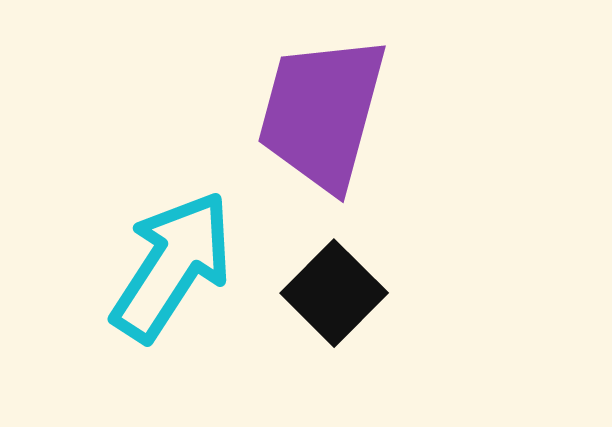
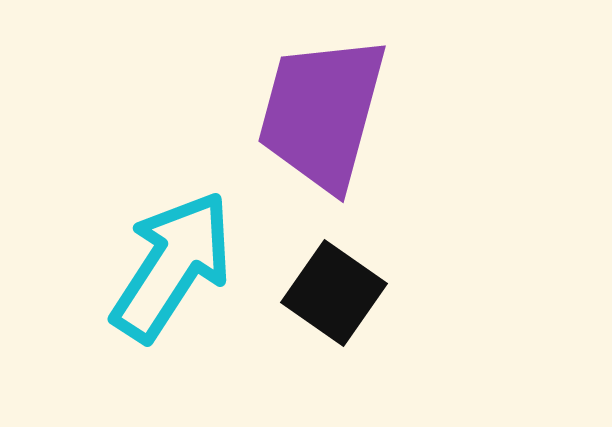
black square: rotated 10 degrees counterclockwise
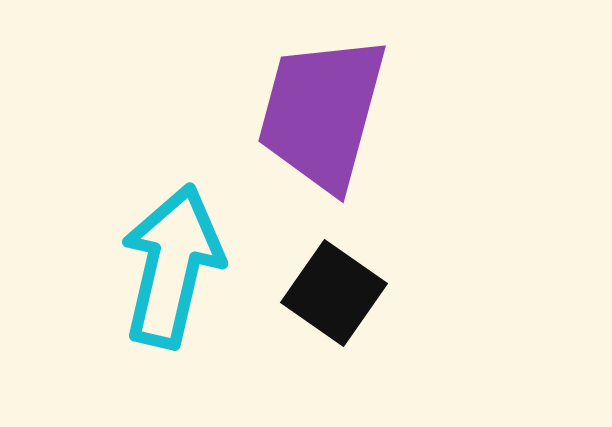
cyan arrow: rotated 20 degrees counterclockwise
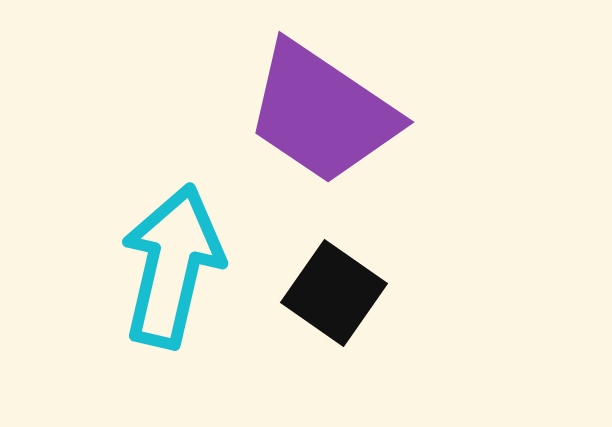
purple trapezoid: rotated 71 degrees counterclockwise
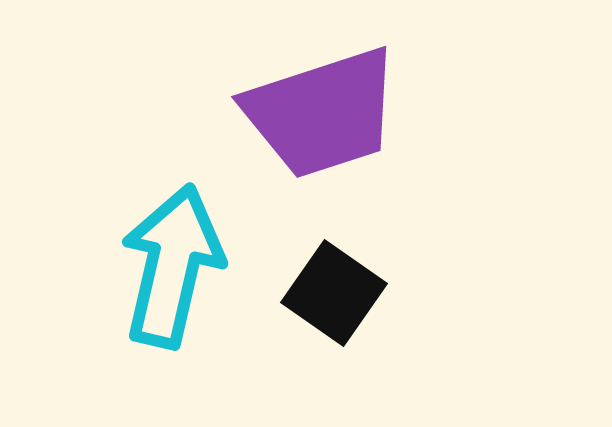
purple trapezoid: rotated 52 degrees counterclockwise
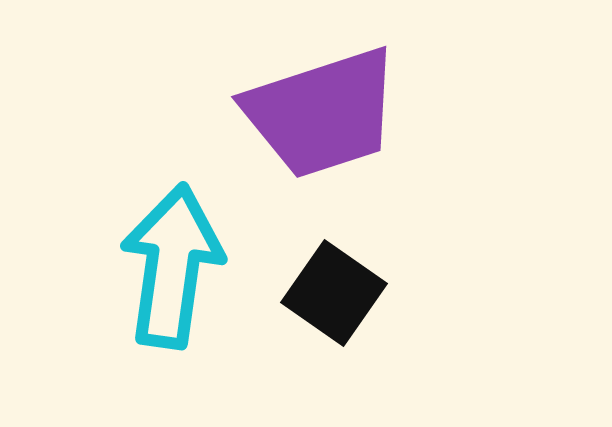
cyan arrow: rotated 5 degrees counterclockwise
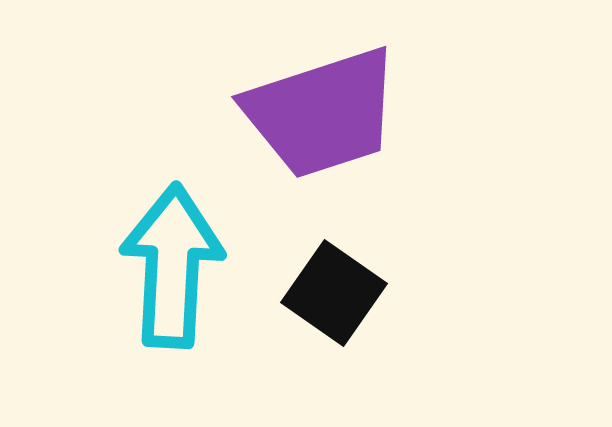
cyan arrow: rotated 5 degrees counterclockwise
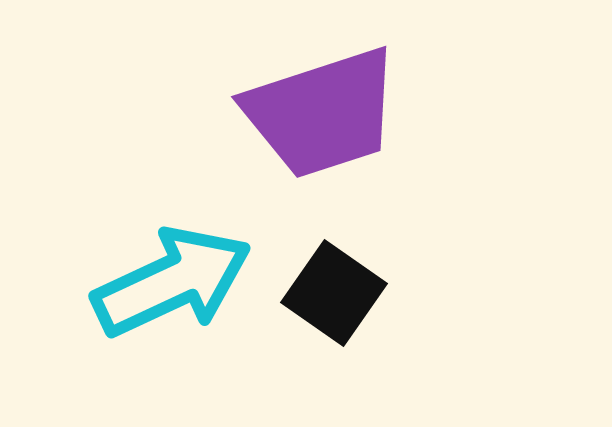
cyan arrow: moved 16 px down; rotated 62 degrees clockwise
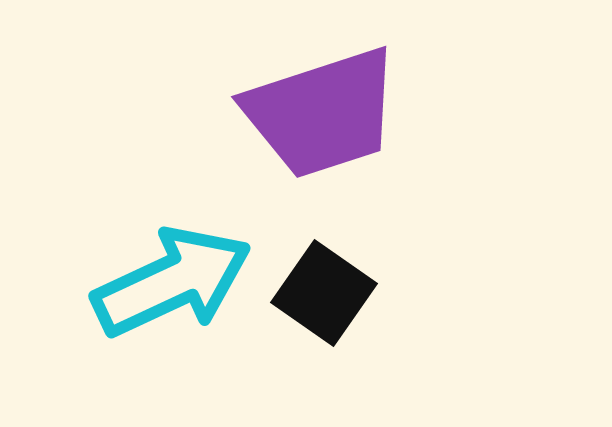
black square: moved 10 px left
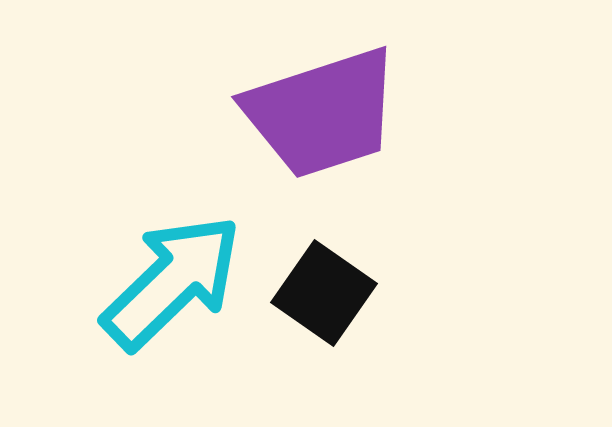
cyan arrow: rotated 19 degrees counterclockwise
